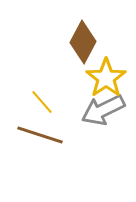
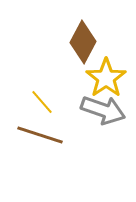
gray arrow: rotated 135 degrees counterclockwise
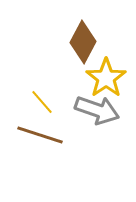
gray arrow: moved 6 px left
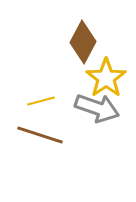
yellow line: moved 1 px left, 1 px up; rotated 64 degrees counterclockwise
gray arrow: moved 2 px up
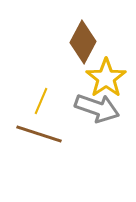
yellow line: rotated 52 degrees counterclockwise
brown line: moved 1 px left, 1 px up
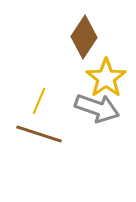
brown diamond: moved 1 px right, 5 px up; rotated 6 degrees clockwise
yellow line: moved 2 px left
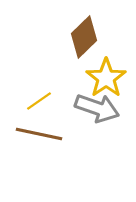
brown diamond: rotated 12 degrees clockwise
yellow line: rotated 32 degrees clockwise
brown line: rotated 6 degrees counterclockwise
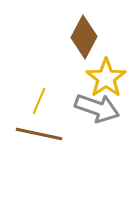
brown diamond: rotated 18 degrees counterclockwise
yellow line: rotated 32 degrees counterclockwise
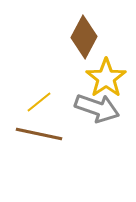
yellow line: moved 1 px down; rotated 28 degrees clockwise
